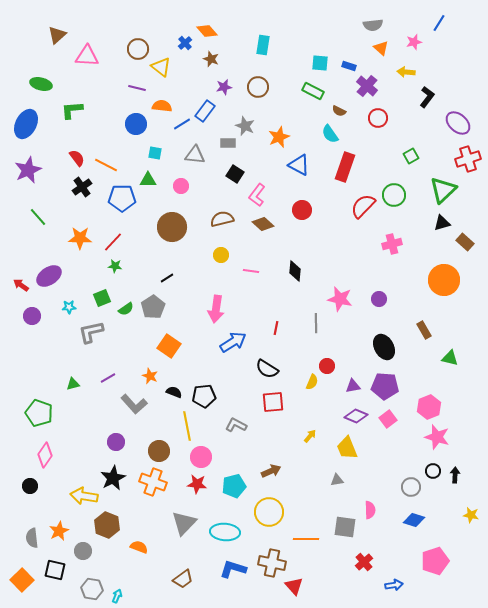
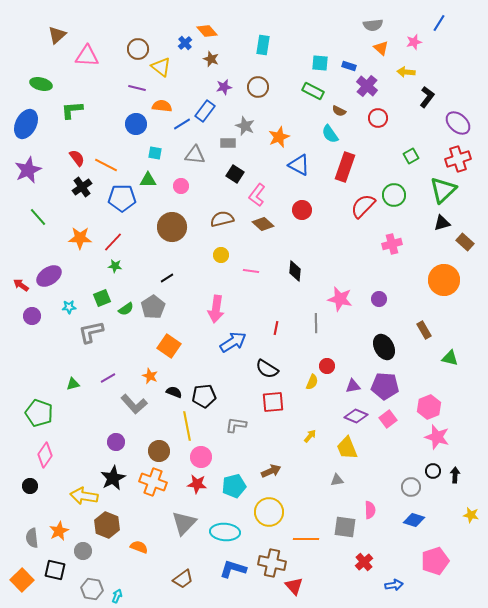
red cross at (468, 159): moved 10 px left
gray L-shape at (236, 425): rotated 20 degrees counterclockwise
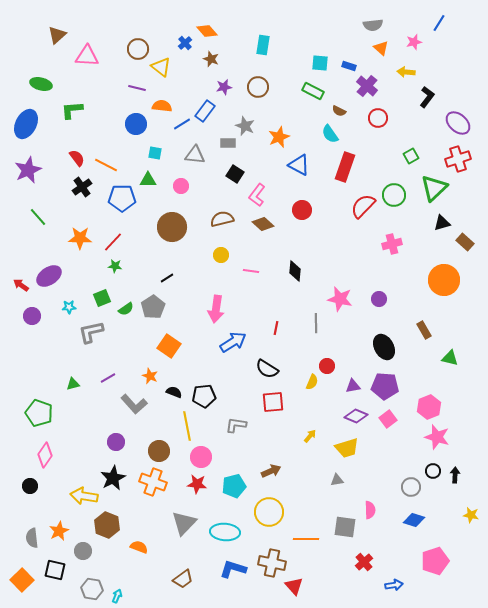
green triangle at (443, 190): moved 9 px left, 2 px up
yellow trapezoid at (347, 448): rotated 85 degrees counterclockwise
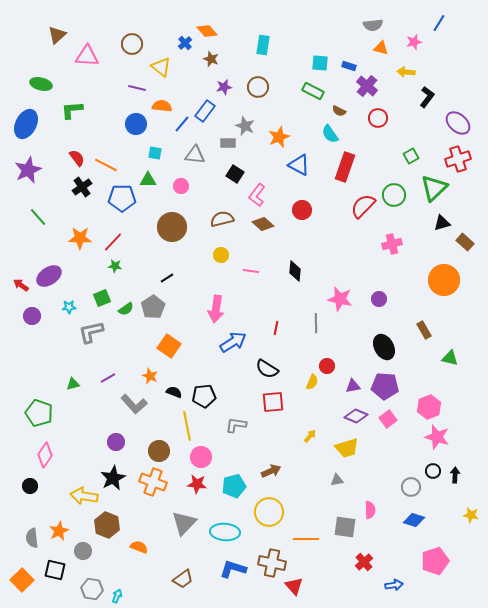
orange triangle at (381, 48): rotated 28 degrees counterclockwise
brown circle at (138, 49): moved 6 px left, 5 px up
blue line at (182, 124): rotated 18 degrees counterclockwise
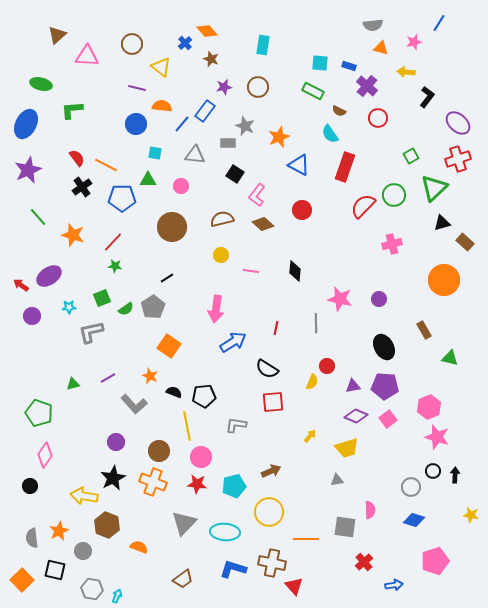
orange star at (80, 238): moved 7 px left, 3 px up; rotated 15 degrees clockwise
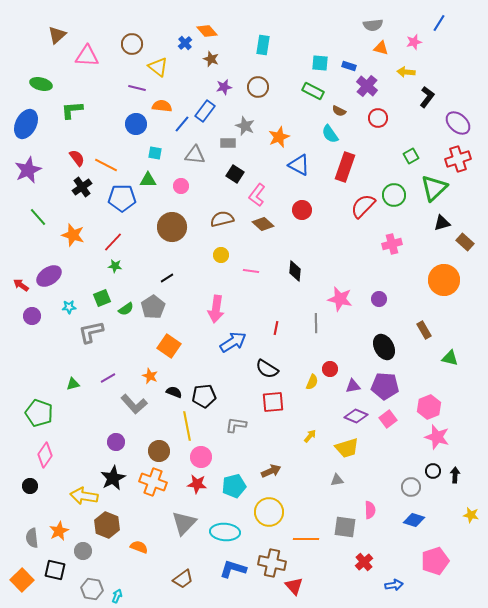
yellow triangle at (161, 67): moved 3 px left
red circle at (327, 366): moved 3 px right, 3 px down
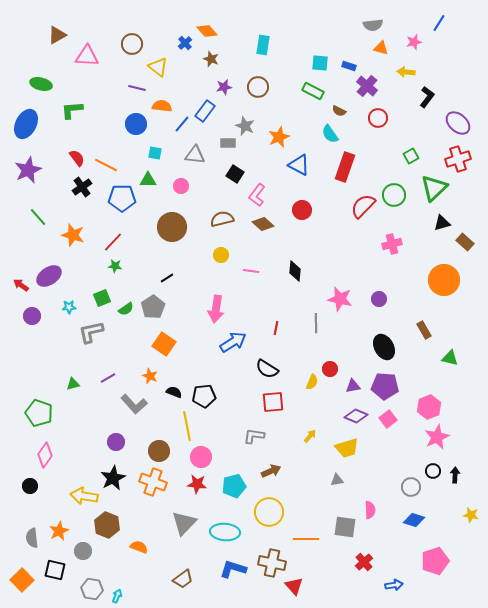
brown triangle at (57, 35): rotated 12 degrees clockwise
orange square at (169, 346): moved 5 px left, 2 px up
gray L-shape at (236, 425): moved 18 px right, 11 px down
pink star at (437, 437): rotated 30 degrees clockwise
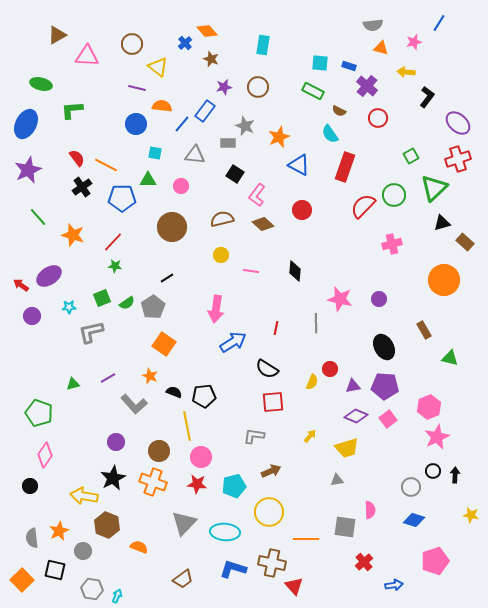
green semicircle at (126, 309): moved 1 px right, 6 px up
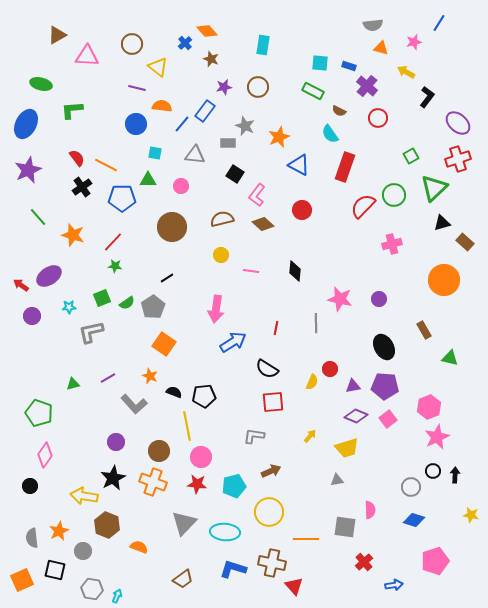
yellow arrow at (406, 72): rotated 24 degrees clockwise
orange square at (22, 580): rotated 20 degrees clockwise
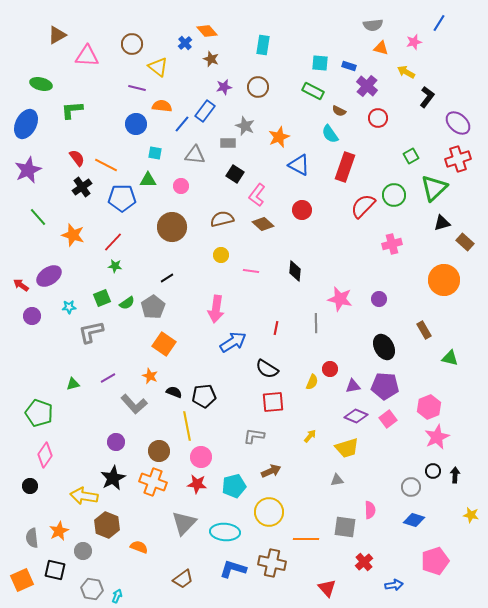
red triangle at (294, 586): moved 33 px right, 2 px down
